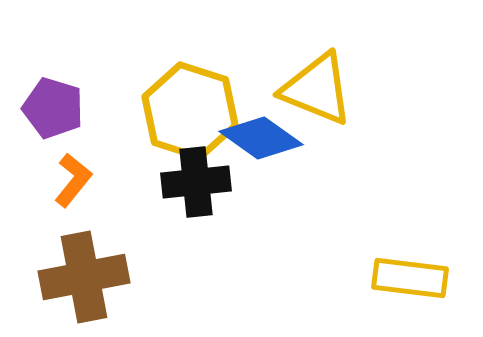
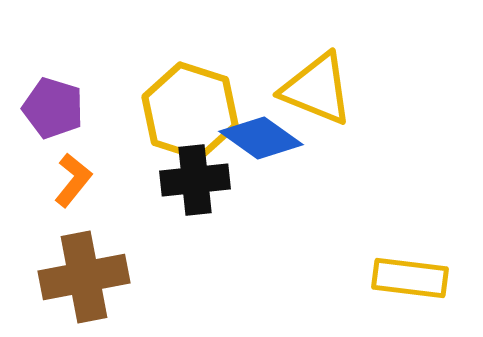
black cross: moved 1 px left, 2 px up
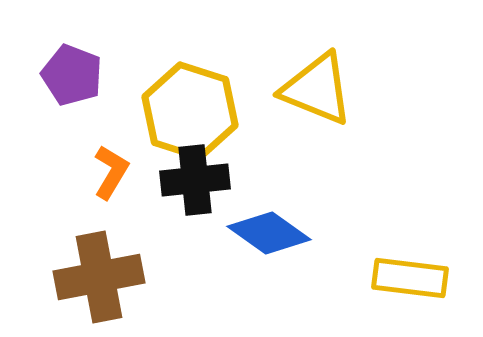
purple pentagon: moved 19 px right, 33 px up; rotated 4 degrees clockwise
blue diamond: moved 8 px right, 95 px down
orange L-shape: moved 38 px right, 8 px up; rotated 8 degrees counterclockwise
brown cross: moved 15 px right
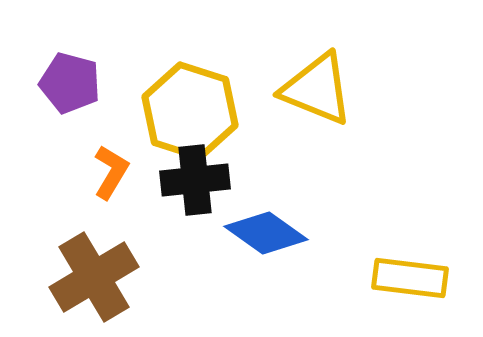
purple pentagon: moved 2 px left, 8 px down; rotated 6 degrees counterclockwise
blue diamond: moved 3 px left
brown cross: moved 5 px left; rotated 20 degrees counterclockwise
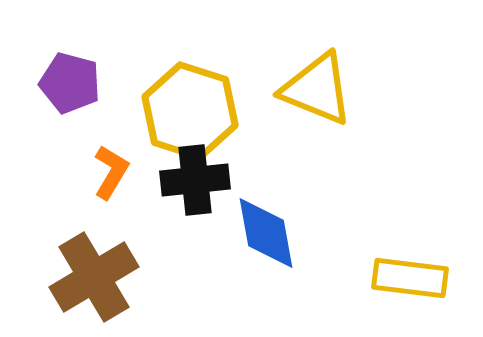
blue diamond: rotated 44 degrees clockwise
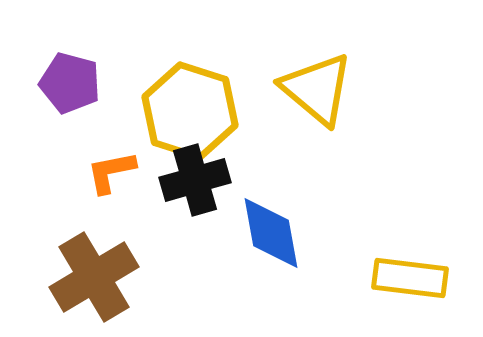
yellow triangle: rotated 18 degrees clockwise
orange L-shape: rotated 132 degrees counterclockwise
black cross: rotated 10 degrees counterclockwise
blue diamond: moved 5 px right
